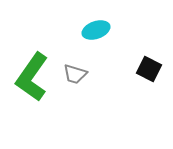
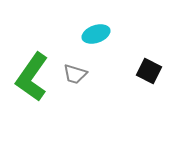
cyan ellipse: moved 4 px down
black square: moved 2 px down
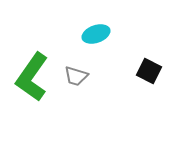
gray trapezoid: moved 1 px right, 2 px down
